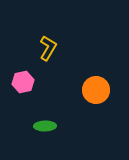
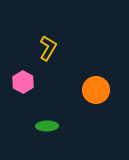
pink hexagon: rotated 20 degrees counterclockwise
green ellipse: moved 2 px right
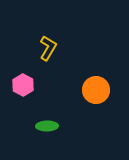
pink hexagon: moved 3 px down
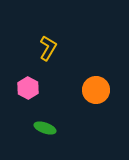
pink hexagon: moved 5 px right, 3 px down
green ellipse: moved 2 px left, 2 px down; rotated 20 degrees clockwise
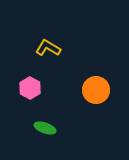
yellow L-shape: rotated 90 degrees counterclockwise
pink hexagon: moved 2 px right
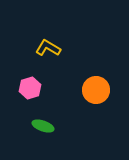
pink hexagon: rotated 15 degrees clockwise
green ellipse: moved 2 px left, 2 px up
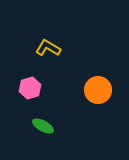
orange circle: moved 2 px right
green ellipse: rotated 10 degrees clockwise
